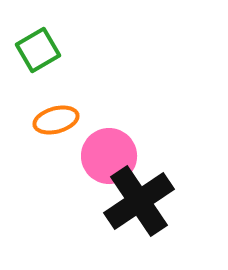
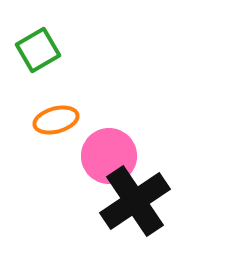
black cross: moved 4 px left
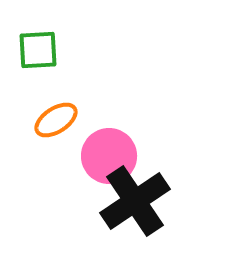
green square: rotated 27 degrees clockwise
orange ellipse: rotated 18 degrees counterclockwise
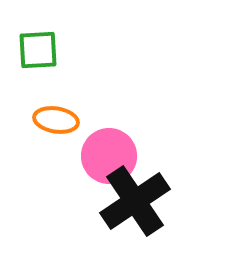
orange ellipse: rotated 42 degrees clockwise
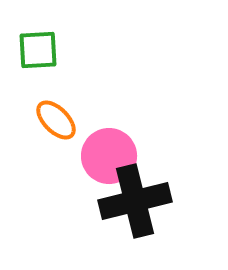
orange ellipse: rotated 36 degrees clockwise
black cross: rotated 20 degrees clockwise
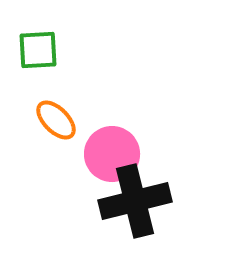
pink circle: moved 3 px right, 2 px up
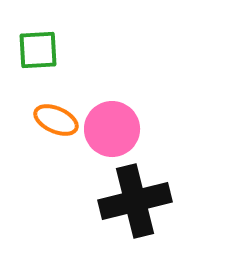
orange ellipse: rotated 21 degrees counterclockwise
pink circle: moved 25 px up
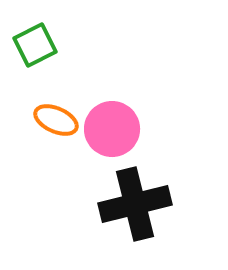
green square: moved 3 px left, 5 px up; rotated 24 degrees counterclockwise
black cross: moved 3 px down
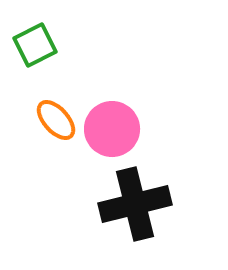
orange ellipse: rotated 24 degrees clockwise
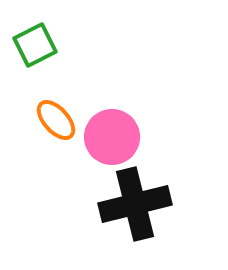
pink circle: moved 8 px down
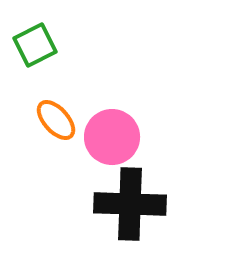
black cross: moved 5 px left; rotated 16 degrees clockwise
